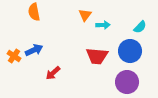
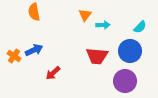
purple circle: moved 2 px left, 1 px up
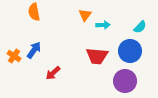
blue arrow: rotated 30 degrees counterclockwise
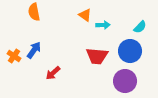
orange triangle: rotated 32 degrees counterclockwise
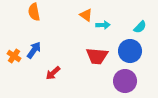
orange triangle: moved 1 px right
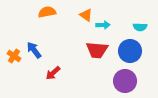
orange semicircle: moved 13 px right; rotated 90 degrees clockwise
cyan semicircle: rotated 48 degrees clockwise
blue arrow: rotated 72 degrees counterclockwise
red trapezoid: moved 6 px up
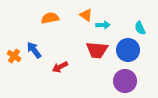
orange semicircle: moved 3 px right, 6 px down
cyan semicircle: moved 1 px down; rotated 64 degrees clockwise
blue circle: moved 2 px left, 1 px up
red arrow: moved 7 px right, 6 px up; rotated 14 degrees clockwise
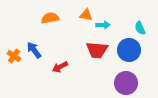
orange triangle: rotated 24 degrees counterclockwise
blue circle: moved 1 px right
purple circle: moved 1 px right, 2 px down
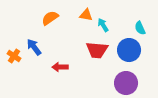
orange semicircle: rotated 24 degrees counterclockwise
cyan arrow: rotated 120 degrees counterclockwise
blue arrow: moved 3 px up
red arrow: rotated 28 degrees clockwise
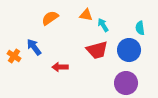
cyan semicircle: rotated 16 degrees clockwise
red trapezoid: rotated 20 degrees counterclockwise
